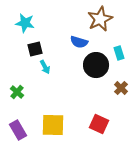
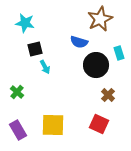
brown cross: moved 13 px left, 7 px down
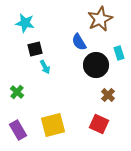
blue semicircle: rotated 42 degrees clockwise
yellow square: rotated 15 degrees counterclockwise
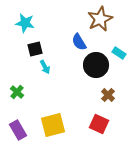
cyan rectangle: rotated 40 degrees counterclockwise
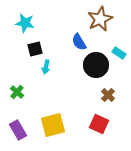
cyan arrow: moved 1 px right; rotated 40 degrees clockwise
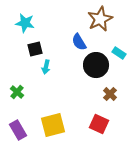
brown cross: moved 2 px right, 1 px up
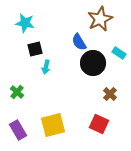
black circle: moved 3 px left, 2 px up
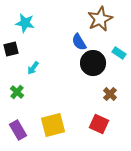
black square: moved 24 px left
cyan arrow: moved 13 px left, 1 px down; rotated 24 degrees clockwise
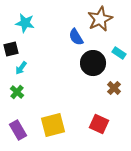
blue semicircle: moved 3 px left, 5 px up
cyan arrow: moved 12 px left
brown cross: moved 4 px right, 6 px up
